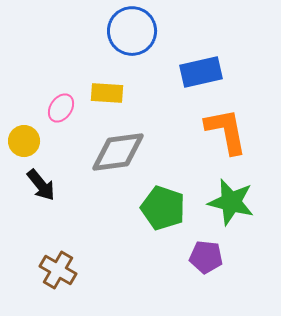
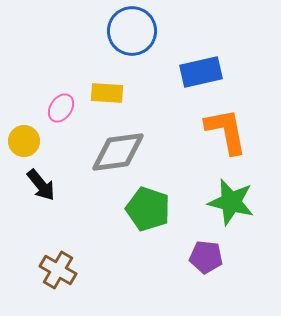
green pentagon: moved 15 px left, 1 px down
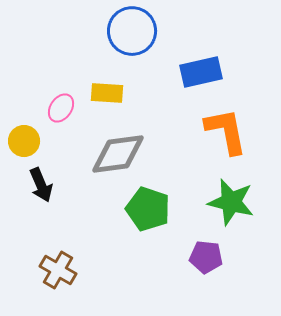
gray diamond: moved 2 px down
black arrow: rotated 16 degrees clockwise
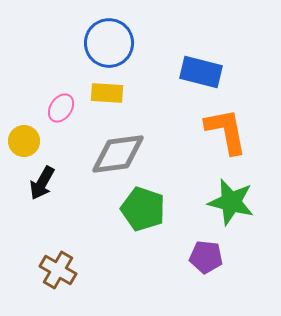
blue circle: moved 23 px left, 12 px down
blue rectangle: rotated 27 degrees clockwise
black arrow: moved 1 px right, 2 px up; rotated 52 degrees clockwise
green pentagon: moved 5 px left
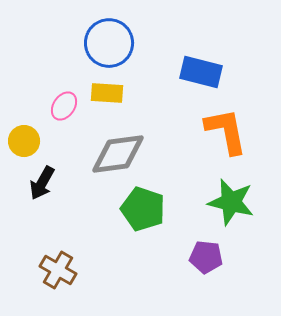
pink ellipse: moved 3 px right, 2 px up
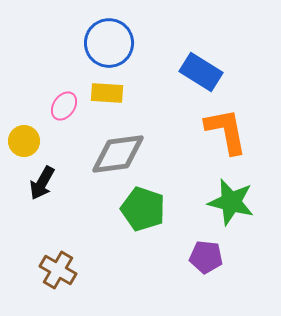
blue rectangle: rotated 18 degrees clockwise
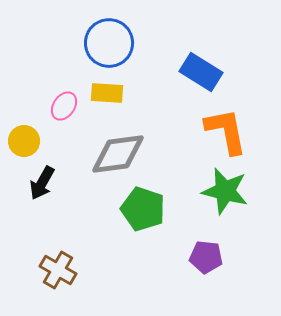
green star: moved 6 px left, 11 px up
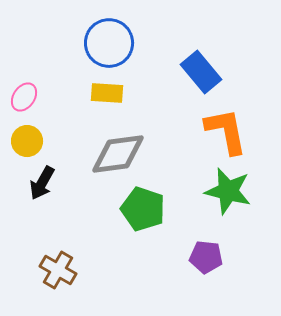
blue rectangle: rotated 18 degrees clockwise
pink ellipse: moved 40 px left, 9 px up
yellow circle: moved 3 px right
green star: moved 3 px right
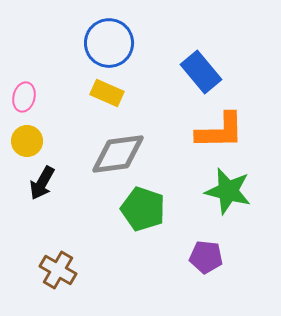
yellow rectangle: rotated 20 degrees clockwise
pink ellipse: rotated 20 degrees counterclockwise
orange L-shape: moved 6 px left; rotated 100 degrees clockwise
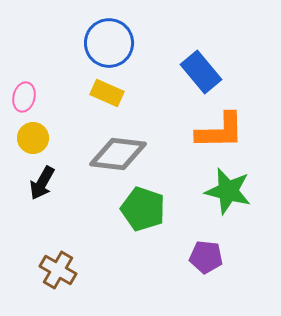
yellow circle: moved 6 px right, 3 px up
gray diamond: rotated 14 degrees clockwise
